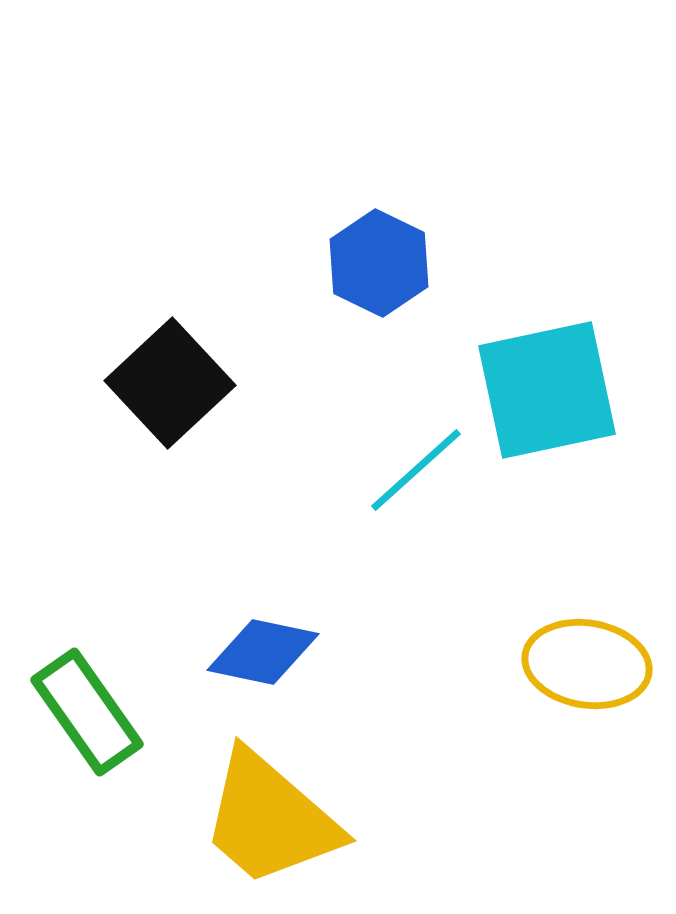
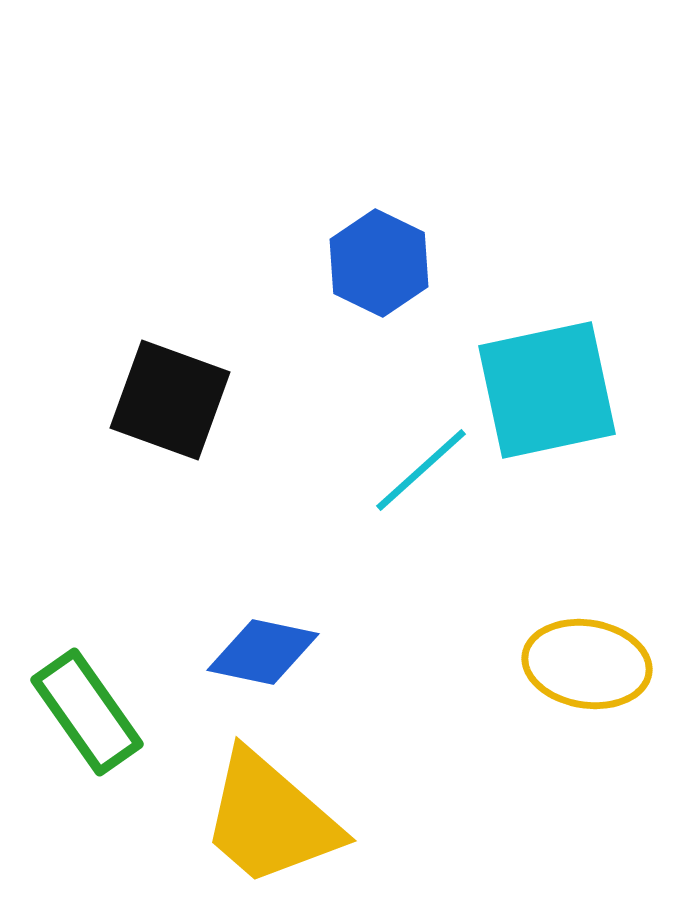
black square: moved 17 px down; rotated 27 degrees counterclockwise
cyan line: moved 5 px right
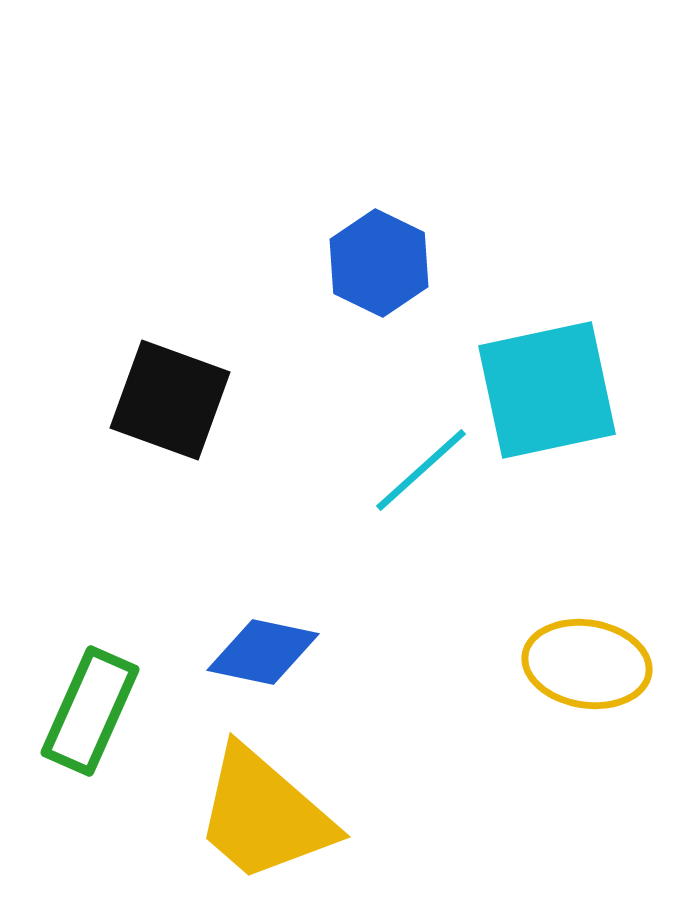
green rectangle: moved 3 px right, 1 px up; rotated 59 degrees clockwise
yellow trapezoid: moved 6 px left, 4 px up
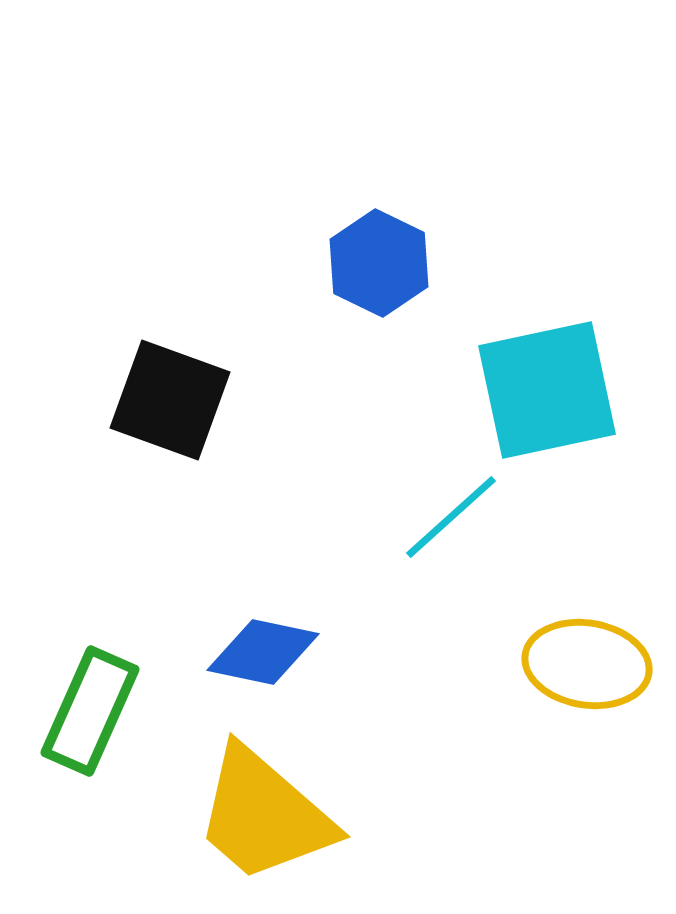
cyan line: moved 30 px right, 47 px down
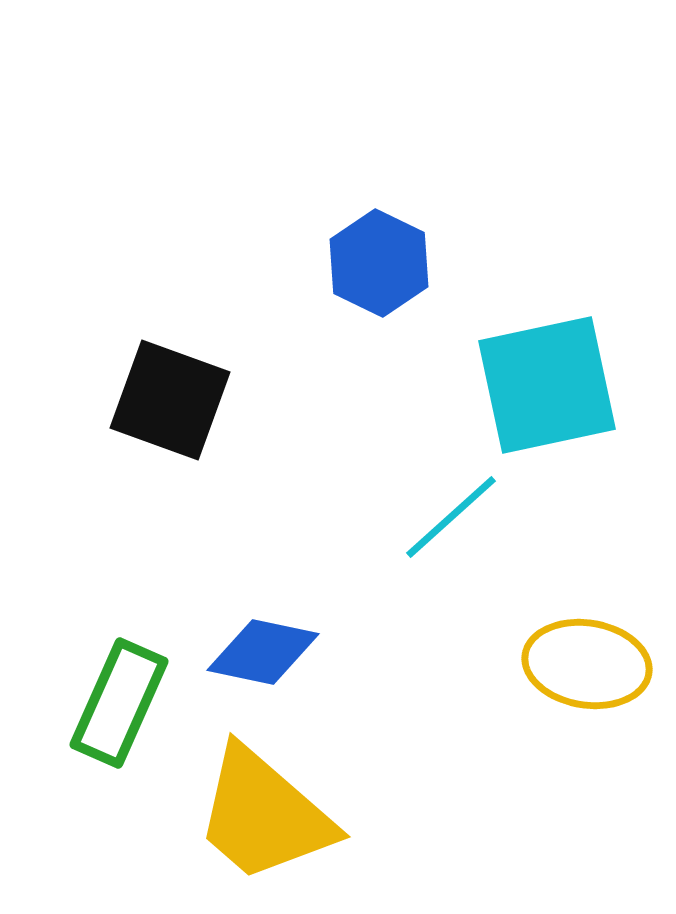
cyan square: moved 5 px up
green rectangle: moved 29 px right, 8 px up
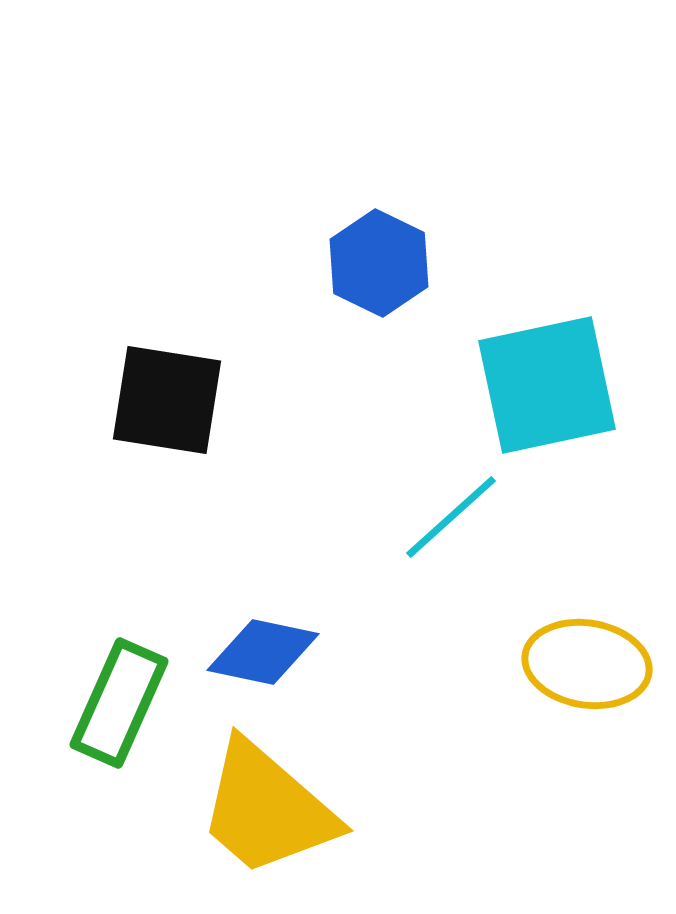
black square: moved 3 px left; rotated 11 degrees counterclockwise
yellow trapezoid: moved 3 px right, 6 px up
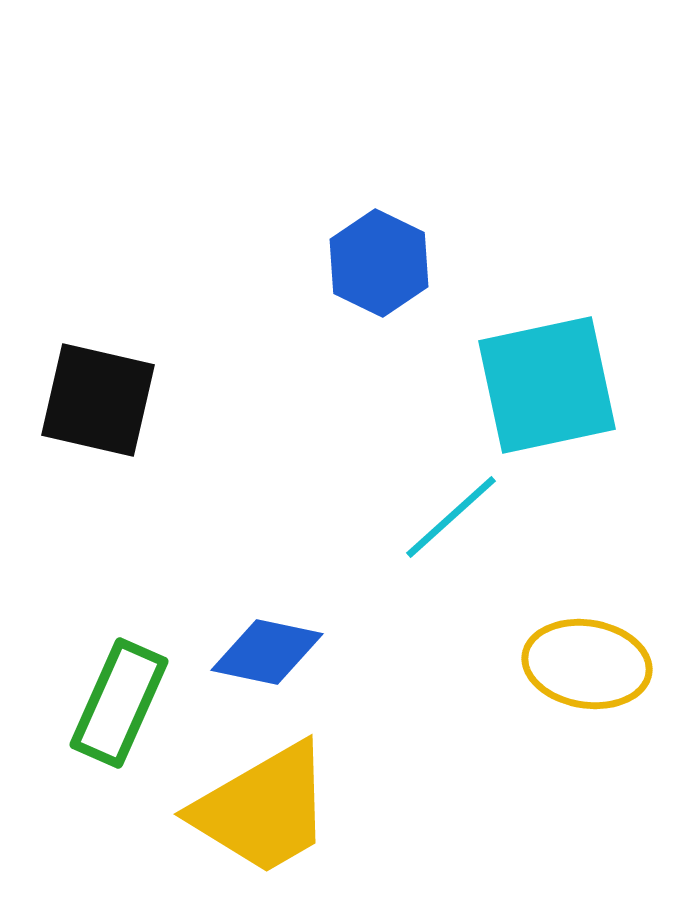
black square: moved 69 px left; rotated 4 degrees clockwise
blue diamond: moved 4 px right
yellow trapezoid: moved 4 px left; rotated 71 degrees counterclockwise
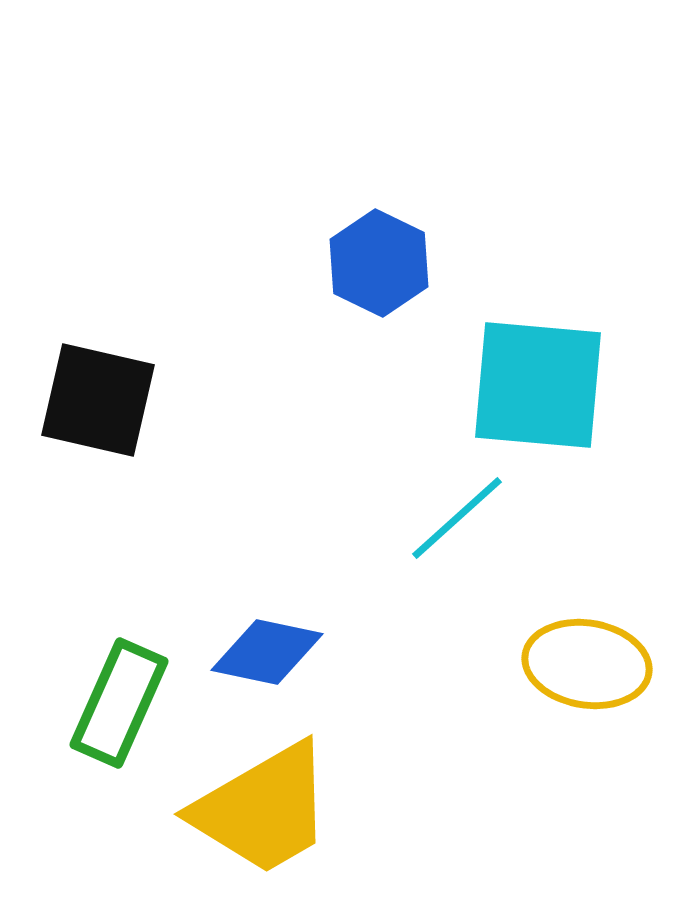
cyan square: moved 9 px left; rotated 17 degrees clockwise
cyan line: moved 6 px right, 1 px down
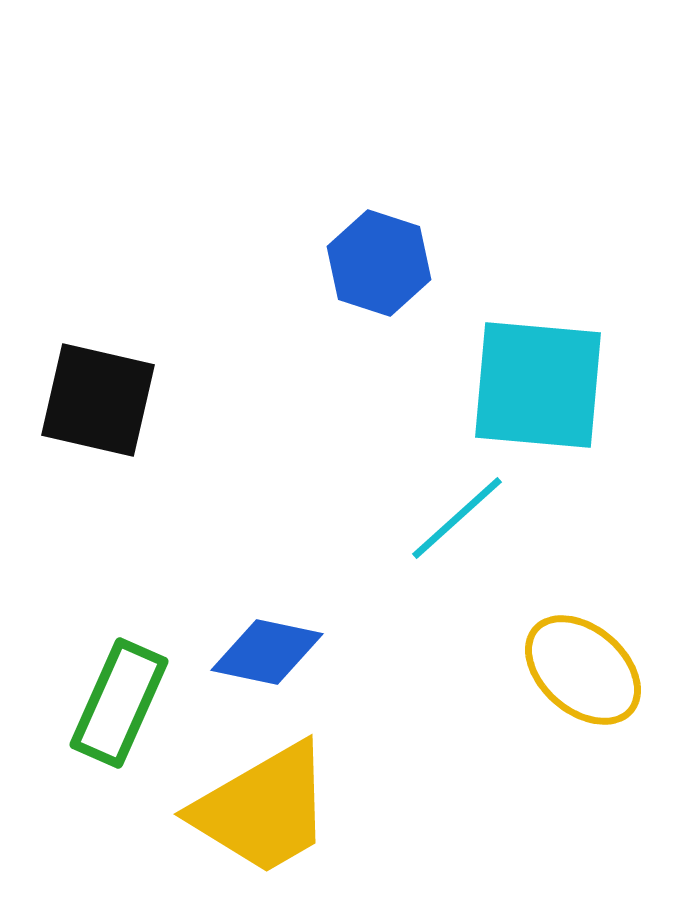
blue hexagon: rotated 8 degrees counterclockwise
yellow ellipse: moved 4 px left, 6 px down; rotated 32 degrees clockwise
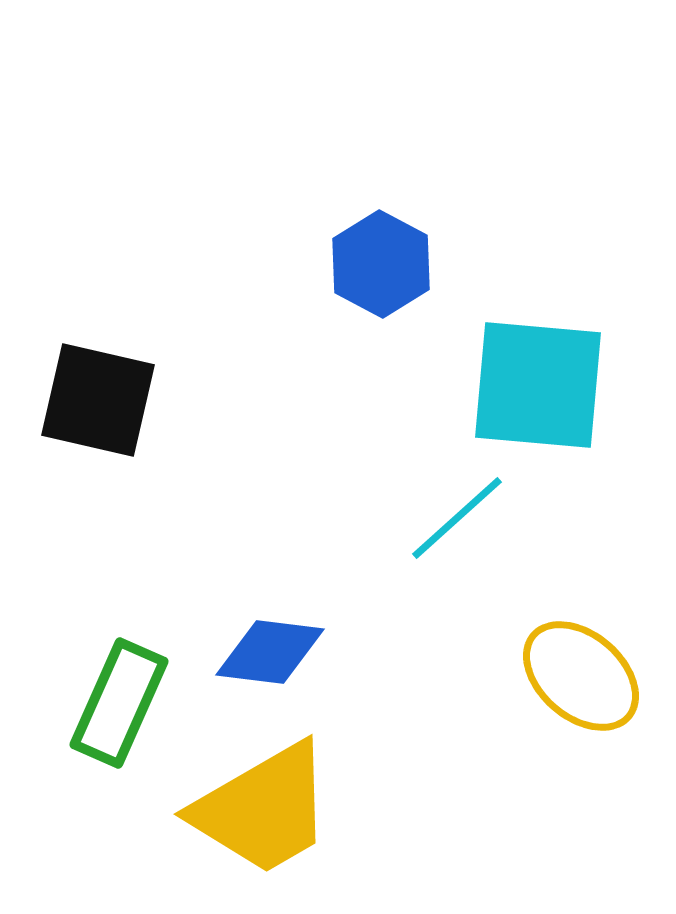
blue hexagon: moved 2 px right, 1 px down; rotated 10 degrees clockwise
blue diamond: moved 3 px right; rotated 5 degrees counterclockwise
yellow ellipse: moved 2 px left, 6 px down
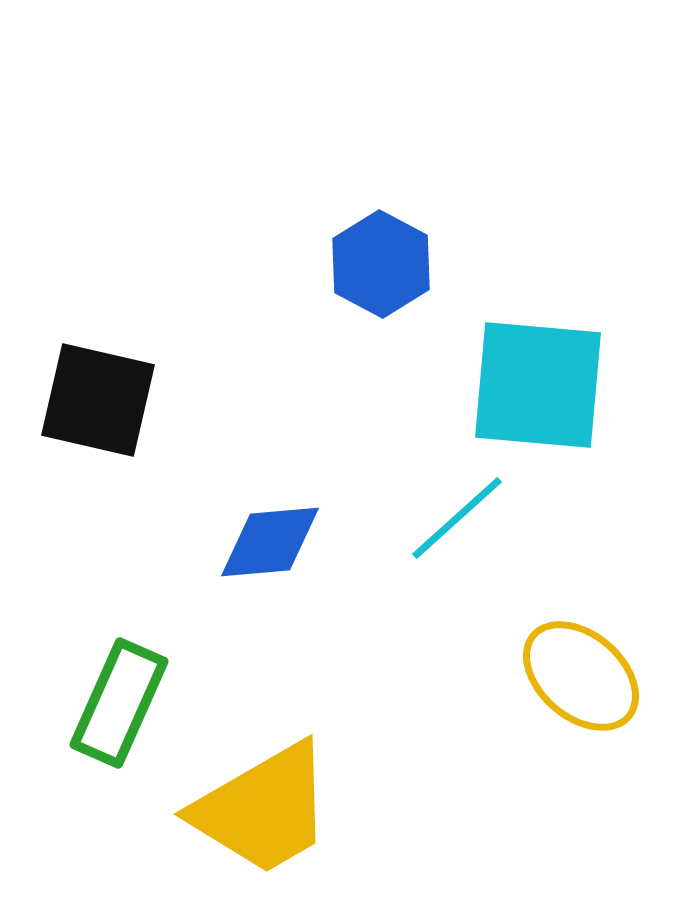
blue diamond: moved 110 px up; rotated 12 degrees counterclockwise
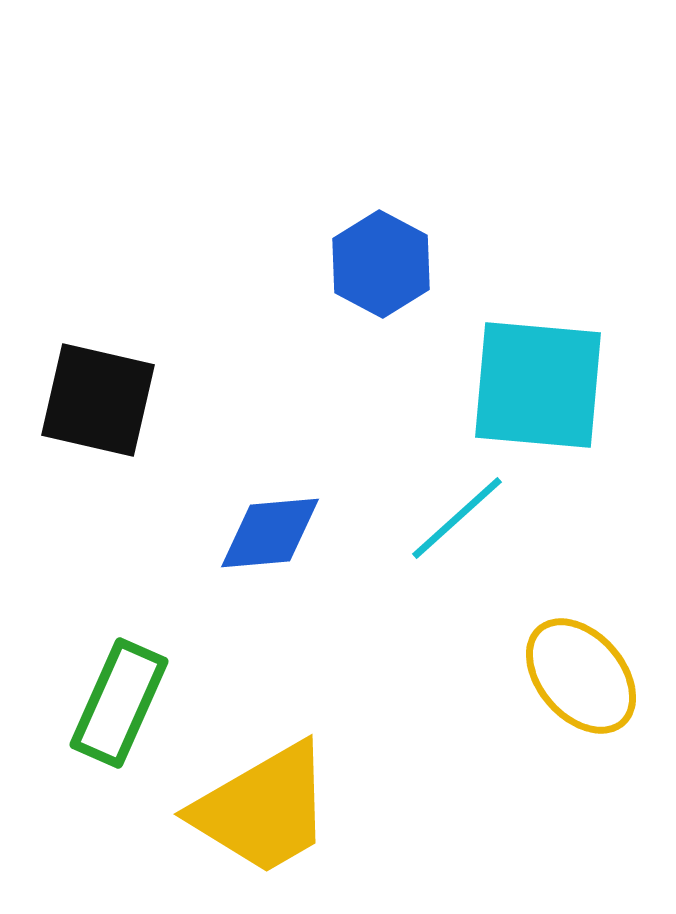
blue diamond: moved 9 px up
yellow ellipse: rotated 8 degrees clockwise
